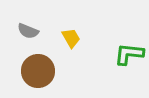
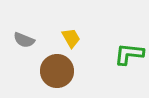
gray semicircle: moved 4 px left, 9 px down
brown circle: moved 19 px right
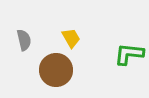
gray semicircle: rotated 125 degrees counterclockwise
brown circle: moved 1 px left, 1 px up
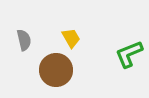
green L-shape: rotated 28 degrees counterclockwise
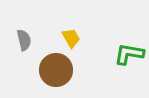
green L-shape: rotated 32 degrees clockwise
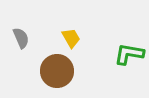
gray semicircle: moved 3 px left, 2 px up; rotated 10 degrees counterclockwise
brown circle: moved 1 px right, 1 px down
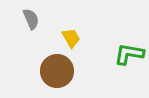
gray semicircle: moved 10 px right, 19 px up
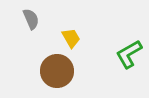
green L-shape: rotated 40 degrees counterclockwise
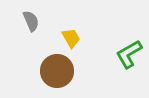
gray semicircle: moved 2 px down
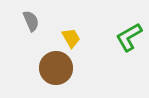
green L-shape: moved 17 px up
brown circle: moved 1 px left, 3 px up
